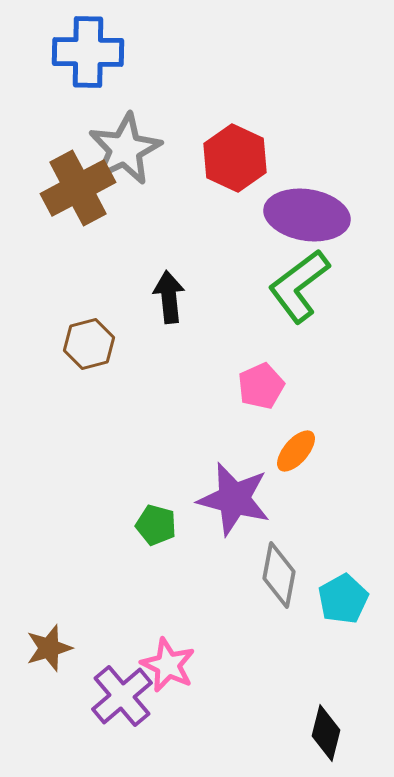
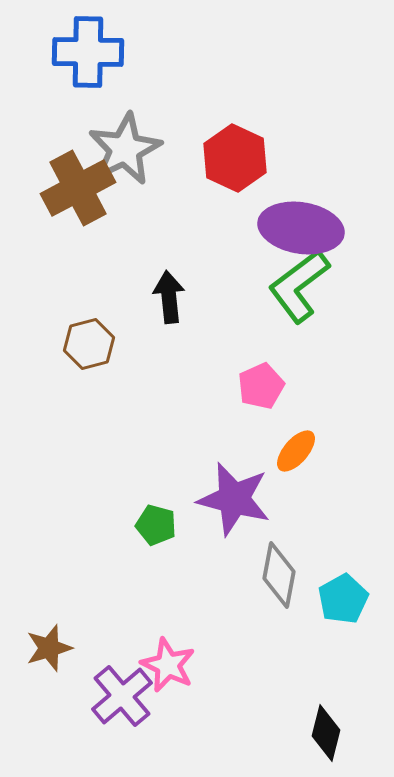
purple ellipse: moved 6 px left, 13 px down
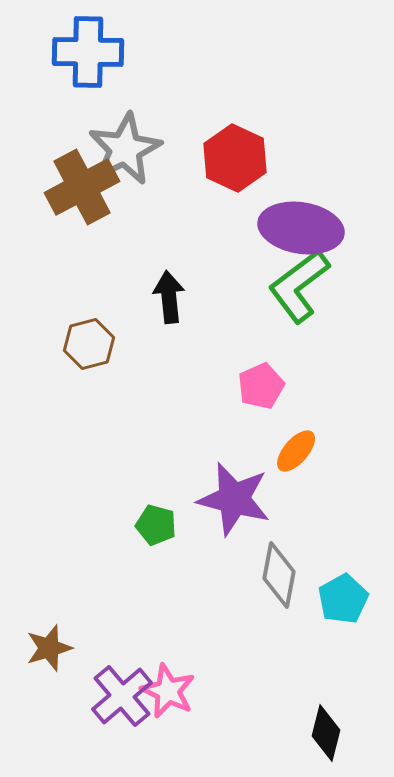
brown cross: moved 4 px right, 1 px up
pink star: moved 26 px down
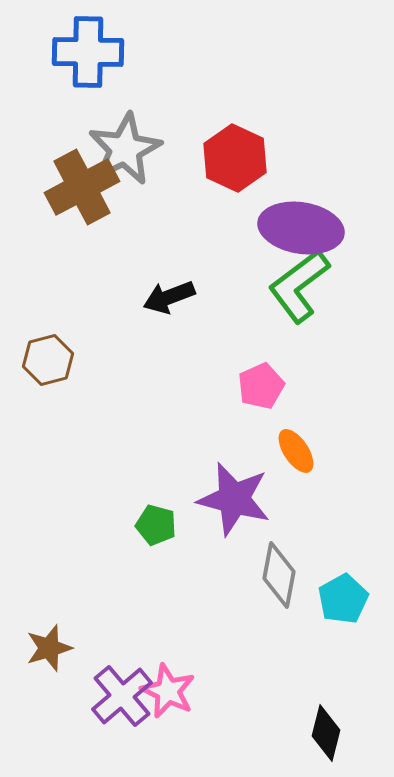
black arrow: rotated 105 degrees counterclockwise
brown hexagon: moved 41 px left, 16 px down
orange ellipse: rotated 75 degrees counterclockwise
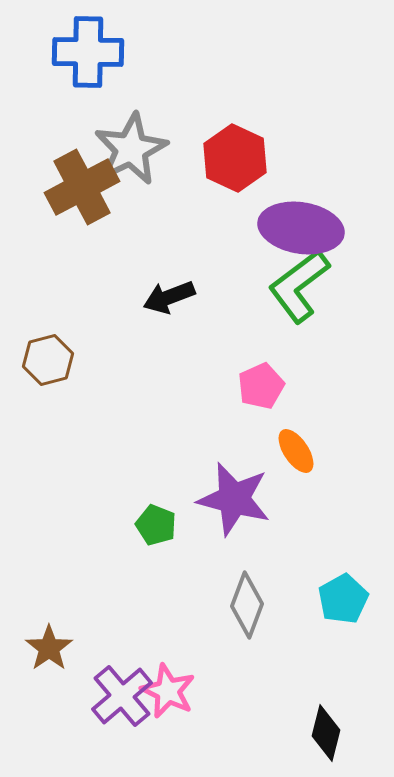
gray star: moved 6 px right
green pentagon: rotated 6 degrees clockwise
gray diamond: moved 32 px left, 30 px down; rotated 10 degrees clockwise
brown star: rotated 18 degrees counterclockwise
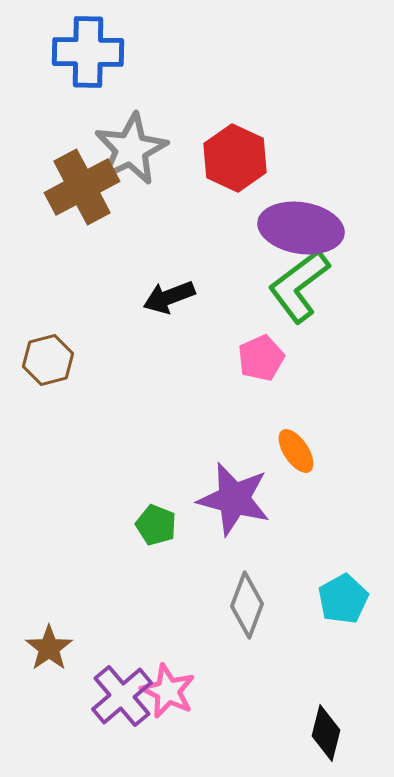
pink pentagon: moved 28 px up
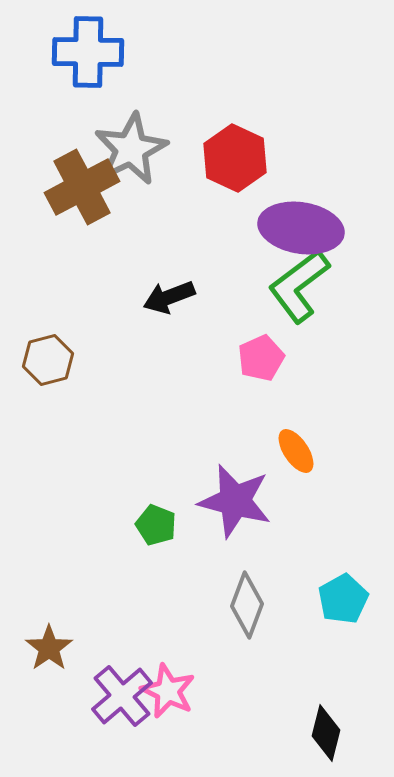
purple star: moved 1 px right, 2 px down
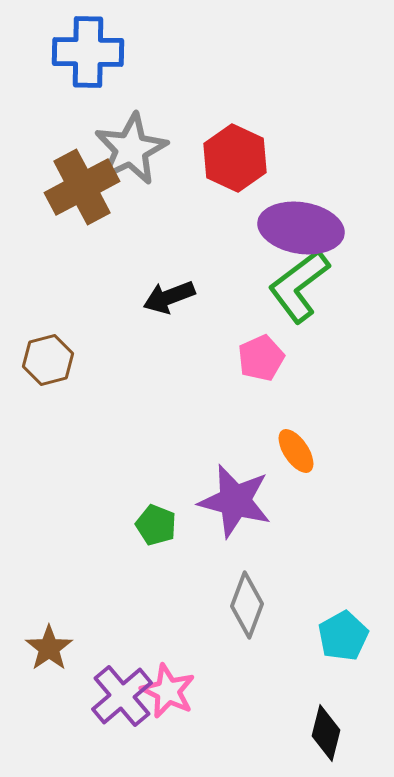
cyan pentagon: moved 37 px down
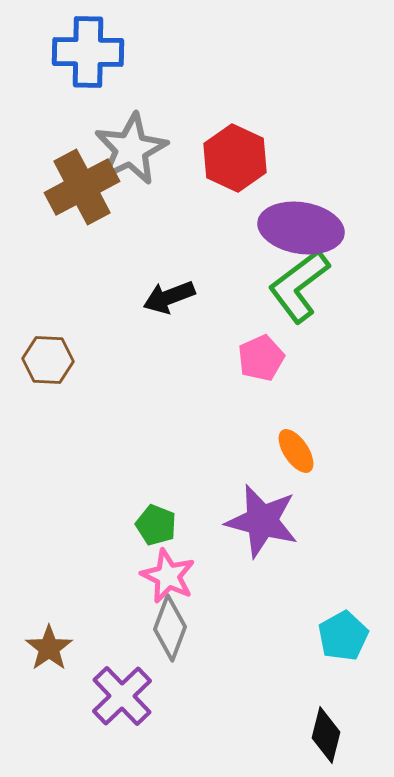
brown hexagon: rotated 18 degrees clockwise
purple star: moved 27 px right, 20 px down
gray diamond: moved 77 px left, 23 px down
pink star: moved 115 px up
purple cross: rotated 4 degrees counterclockwise
black diamond: moved 2 px down
